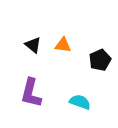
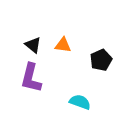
black pentagon: moved 1 px right
purple L-shape: moved 15 px up
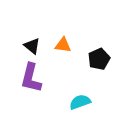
black triangle: moved 1 px left, 1 px down
black pentagon: moved 2 px left, 1 px up
cyan semicircle: rotated 40 degrees counterclockwise
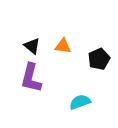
orange triangle: moved 1 px down
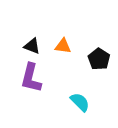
black triangle: rotated 18 degrees counterclockwise
black pentagon: rotated 15 degrees counterclockwise
cyan semicircle: rotated 65 degrees clockwise
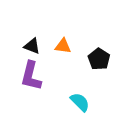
purple L-shape: moved 2 px up
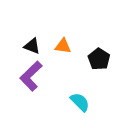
purple L-shape: rotated 32 degrees clockwise
